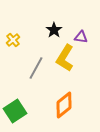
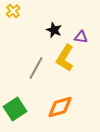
black star: rotated 14 degrees counterclockwise
yellow cross: moved 29 px up
orange diamond: moved 4 px left, 2 px down; rotated 24 degrees clockwise
green square: moved 2 px up
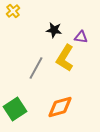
black star: rotated 14 degrees counterclockwise
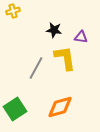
yellow cross: rotated 24 degrees clockwise
yellow L-shape: rotated 140 degrees clockwise
